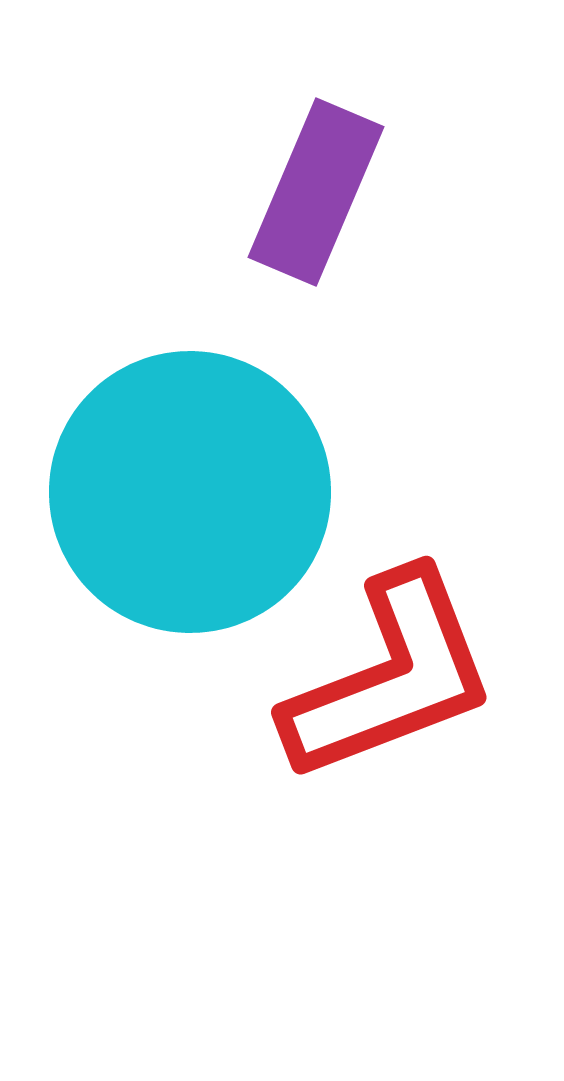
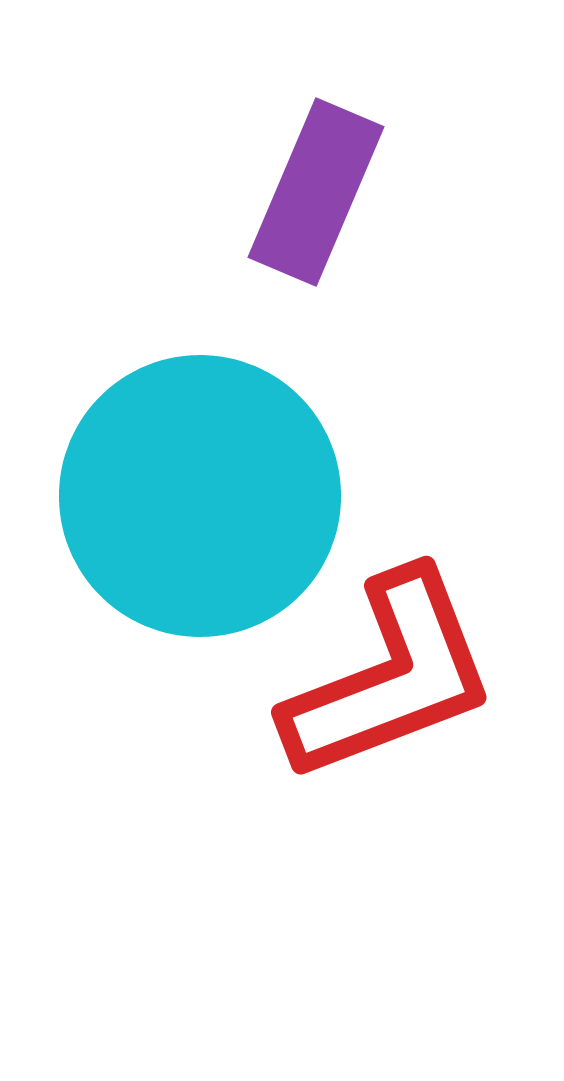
cyan circle: moved 10 px right, 4 px down
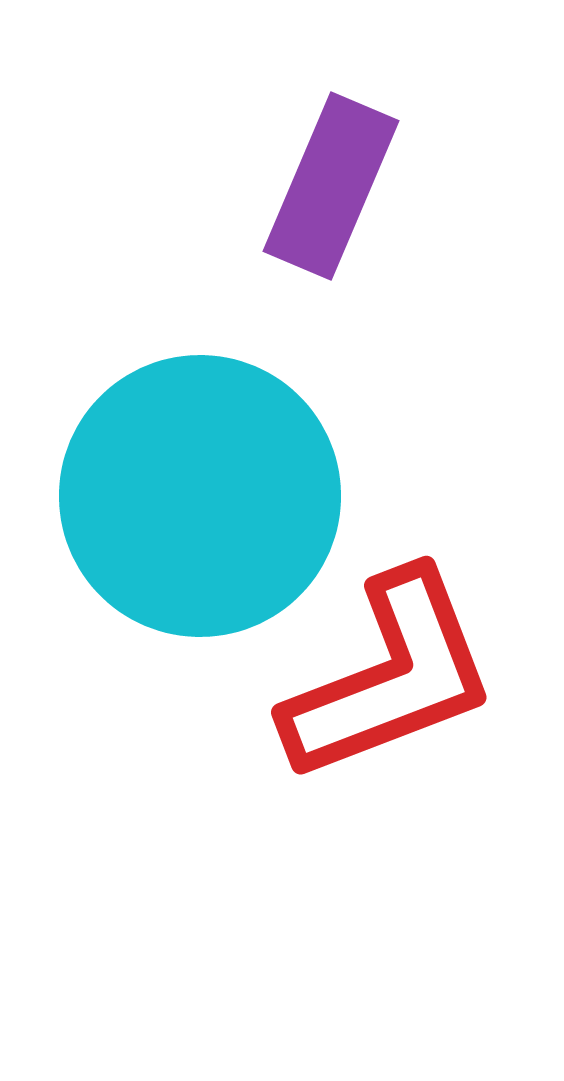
purple rectangle: moved 15 px right, 6 px up
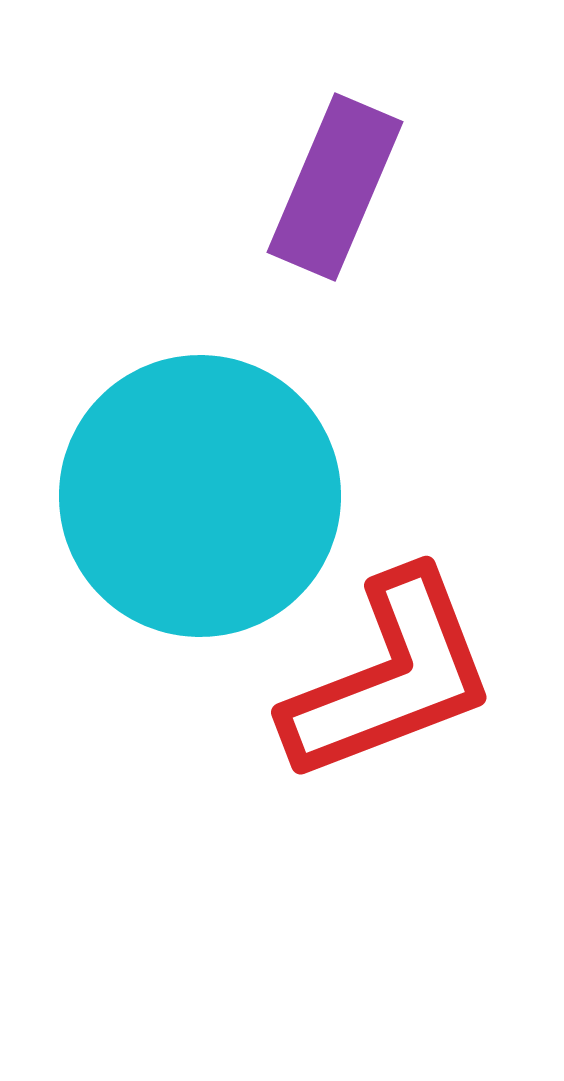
purple rectangle: moved 4 px right, 1 px down
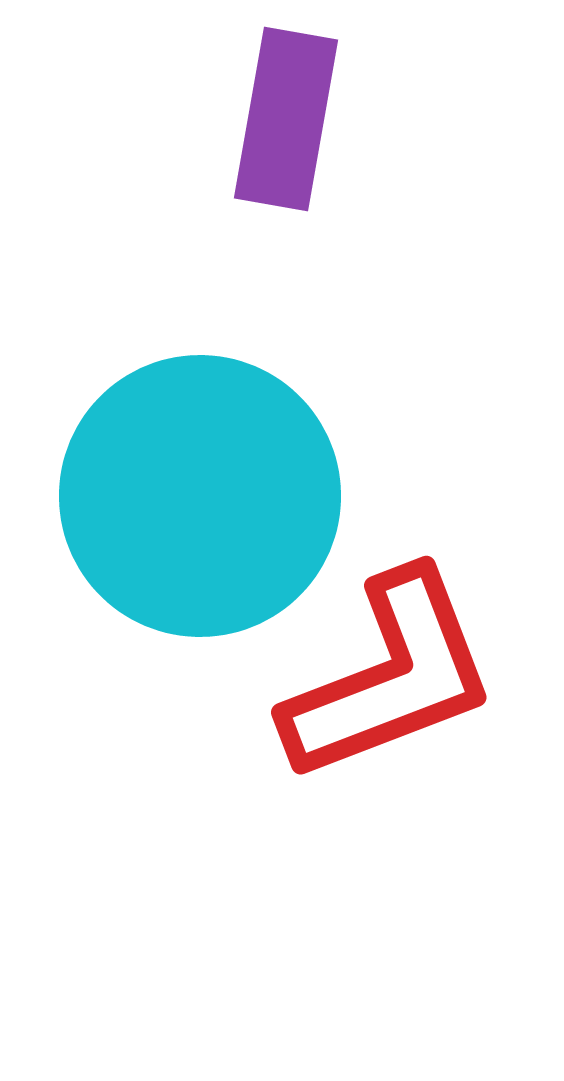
purple rectangle: moved 49 px left, 68 px up; rotated 13 degrees counterclockwise
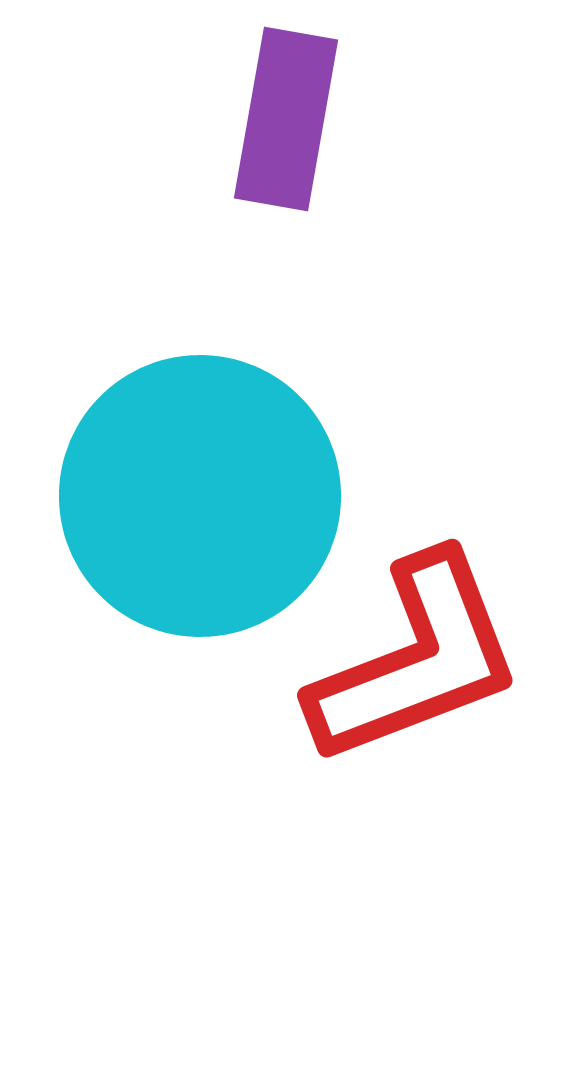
red L-shape: moved 26 px right, 17 px up
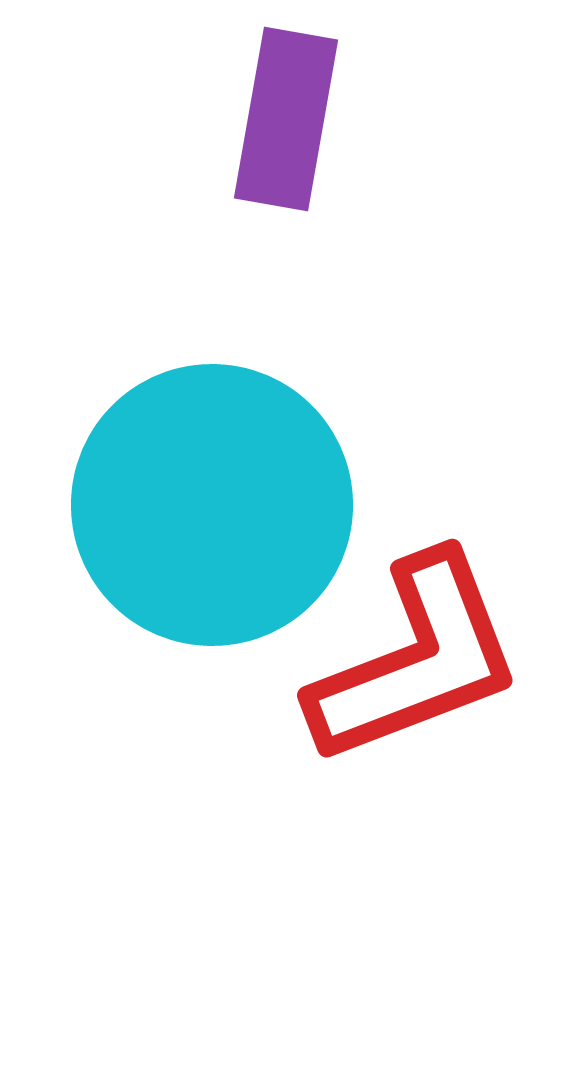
cyan circle: moved 12 px right, 9 px down
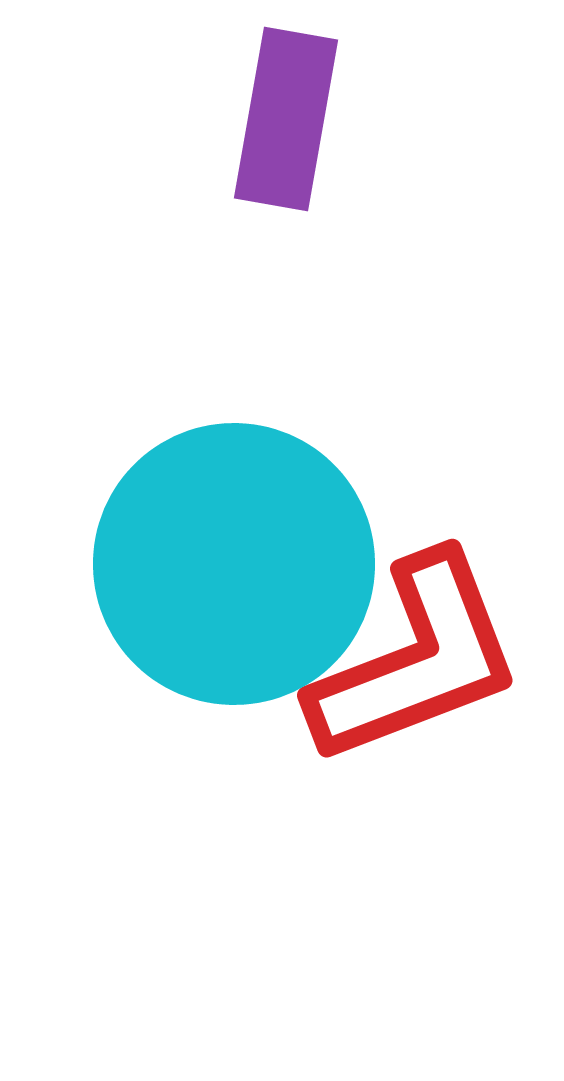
cyan circle: moved 22 px right, 59 px down
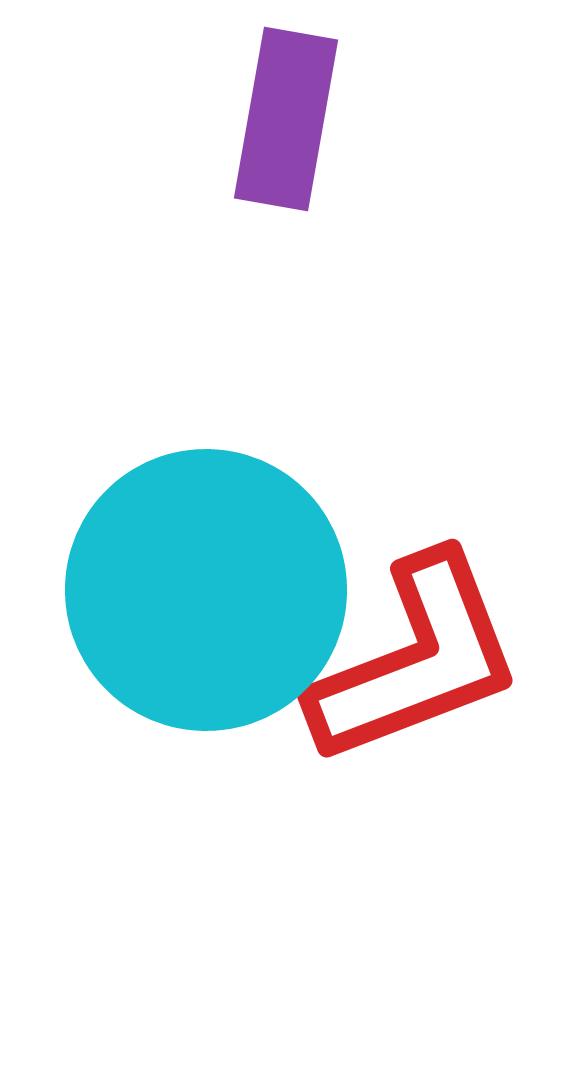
cyan circle: moved 28 px left, 26 px down
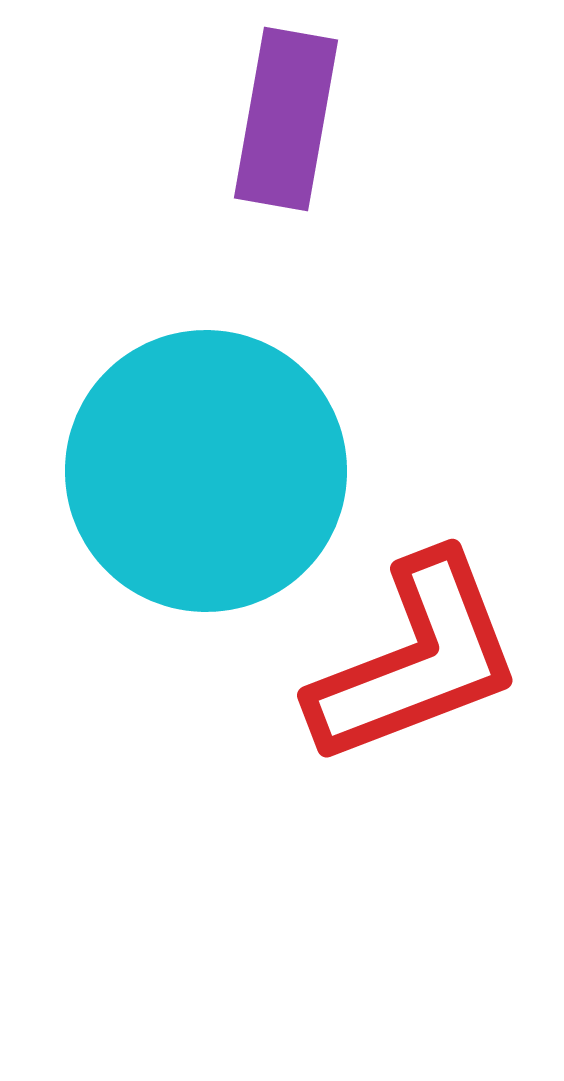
cyan circle: moved 119 px up
